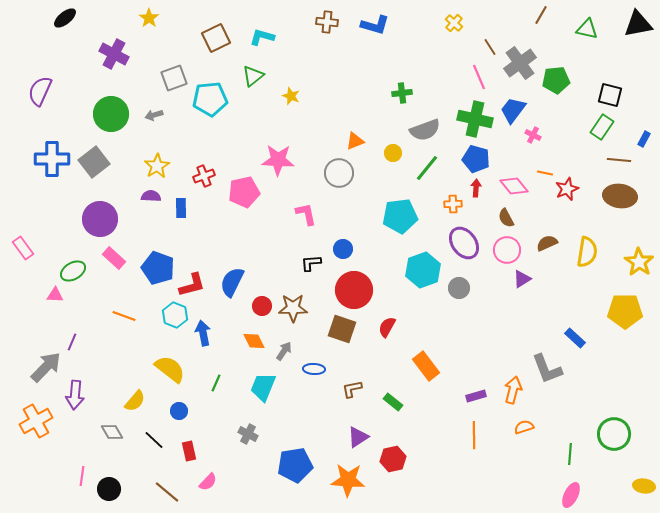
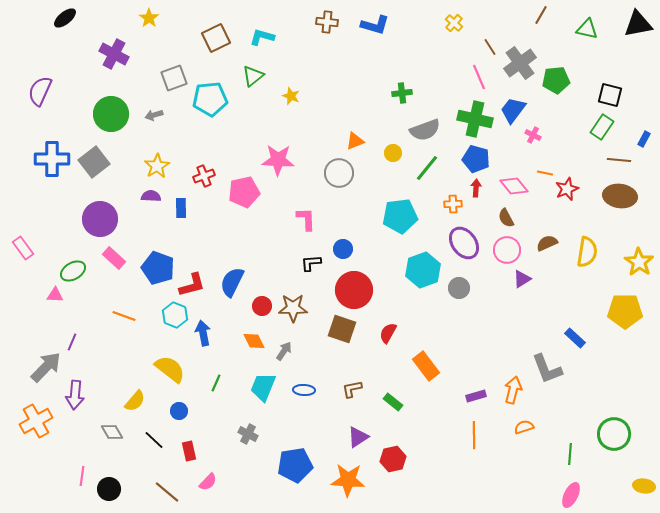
pink L-shape at (306, 214): moved 5 px down; rotated 10 degrees clockwise
red semicircle at (387, 327): moved 1 px right, 6 px down
blue ellipse at (314, 369): moved 10 px left, 21 px down
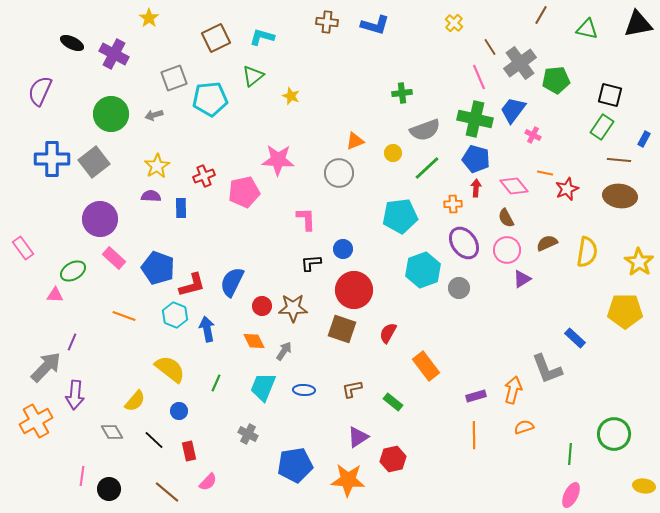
black ellipse at (65, 18): moved 7 px right, 25 px down; rotated 65 degrees clockwise
green line at (427, 168): rotated 8 degrees clockwise
blue arrow at (203, 333): moved 4 px right, 4 px up
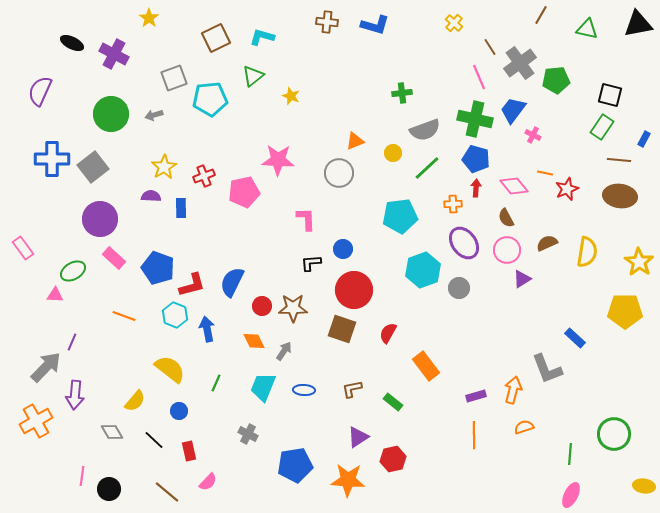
gray square at (94, 162): moved 1 px left, 5 px down
yellow star at (157, 166): moved 7 px right, 1 px down
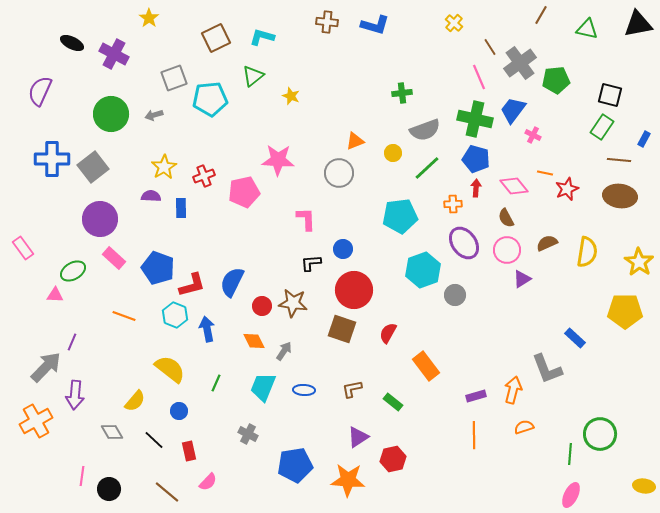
gray circle at (459, 288): moved 4 px left, 7 px down
brown star at (293, 308): moved 5 px up; rotated 8 degrees clockwise
green circle at (614, 434): moved 14 px left
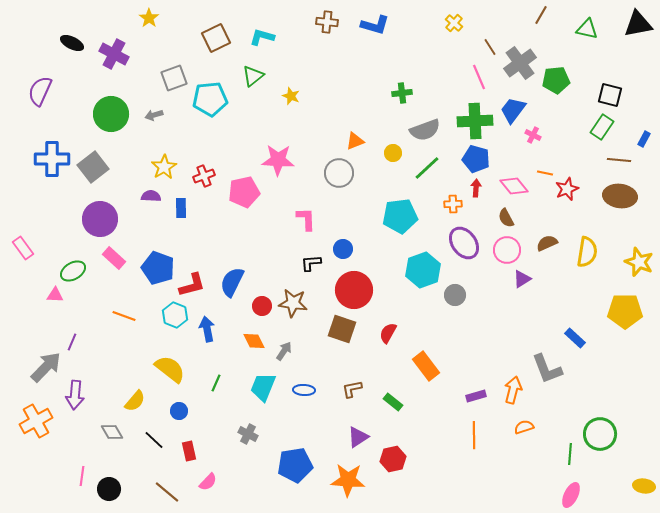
green cross at (475, 119): moved 2 px down; rotated 16 degrees counterclockwise
yellow star at (639, 262): rotated 12 degrees counterclockwise
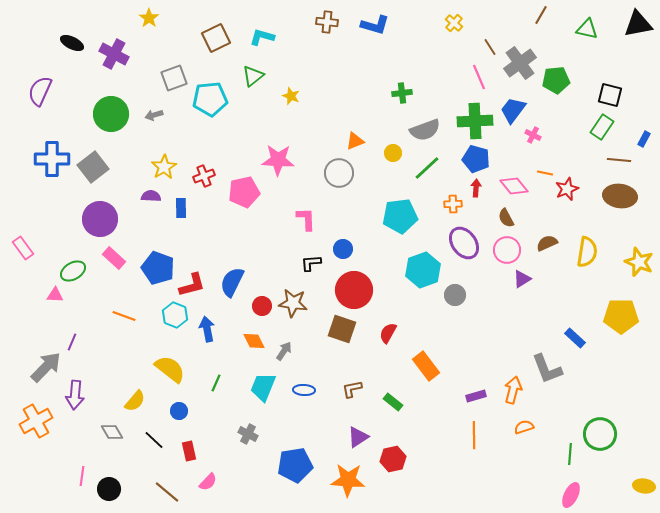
yellow pentagon at (625, 311): moved 4 px left, 5 px down
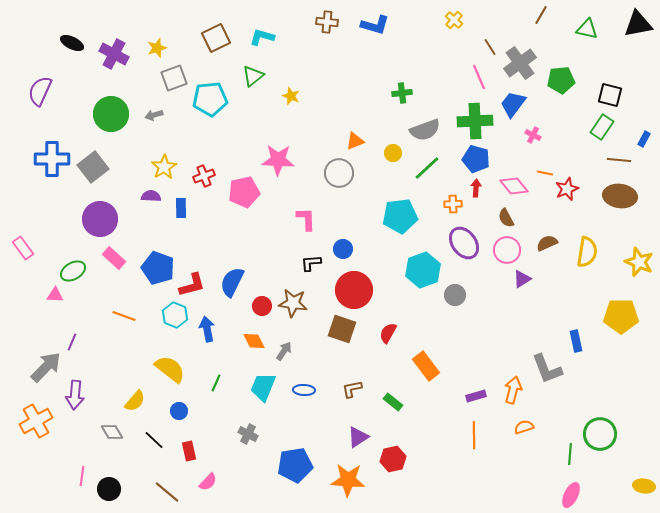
yellow star at (149, 18): moved 8 px right, 30 px down; rotated 18 degrees clockwise
yellow cross at (454, 23): moved 3 px up
green pentagon at (556, 80): moved 5 px right
blue trapezoid at (513, 110): moved 6 px up
blue rectangle at (575, 338): moved 1 px right, 3 px down; rotated 35 degrees clockwise
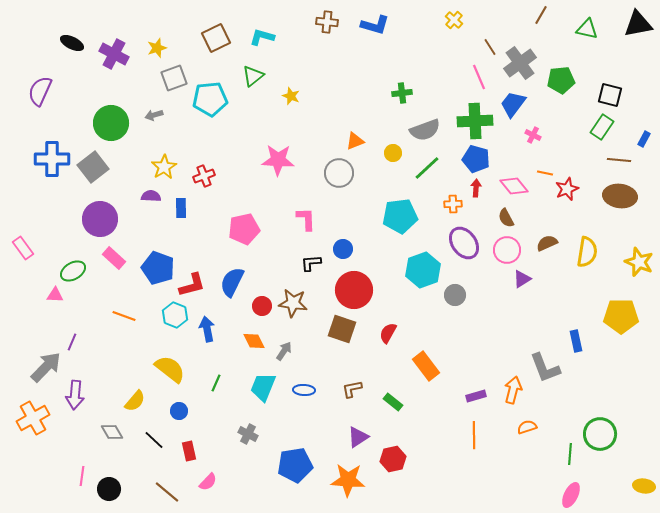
green circle at (111, 114): moved 9 px down
pink pentagon at (244, 192): moved 37 px down
gray L-shape at (547, 369): moved 2 px left, 1 px up
orange cross at (36, 421): moved 3 px left, 3 px up
orange semicircle at (524, 427): moved 3 px right
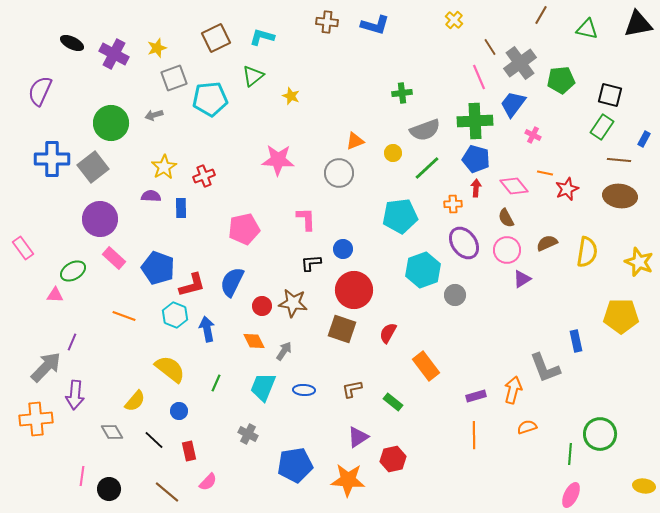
orange cross at (33, 418): moved 3 px right, 1 px down; rotated 24 degrees clockwise
